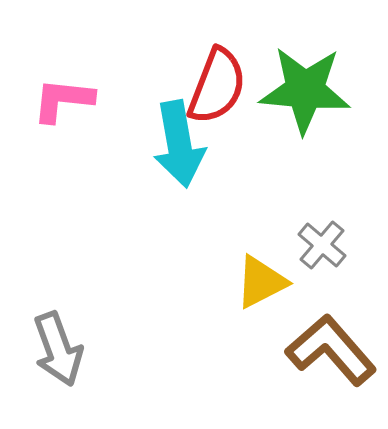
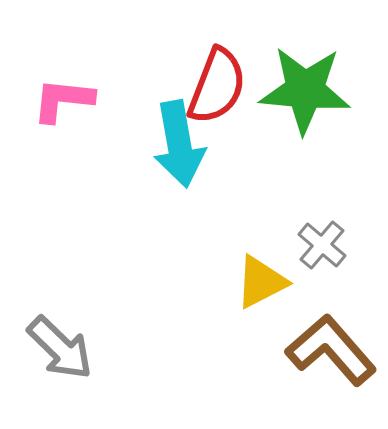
gray arrow: moved 2 px right, 1 px up; rotated 26 degrees counterclockwise
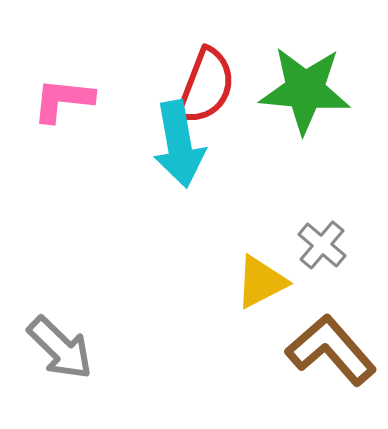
red semicircle: moved 11 px left
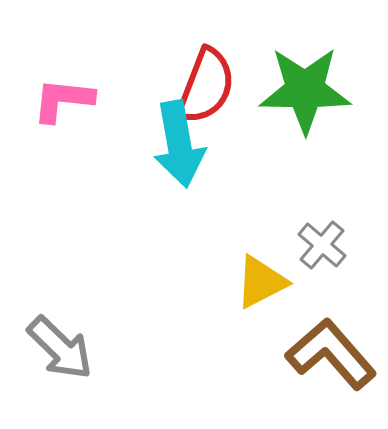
green star: rotated 4 degrees counterclockwise
brown L-shape: moved 4 px down
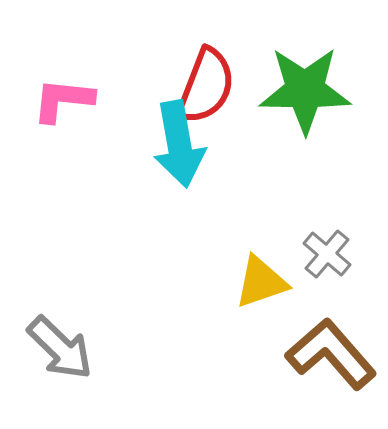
gray cross: moved 5 px right, 9 px down
yellow triangle: rotated 8 degrees clockwise
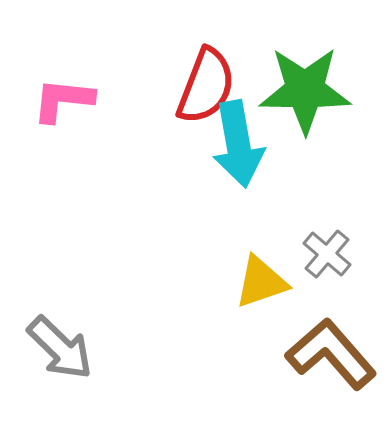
cyan arrow: moved 59 px right
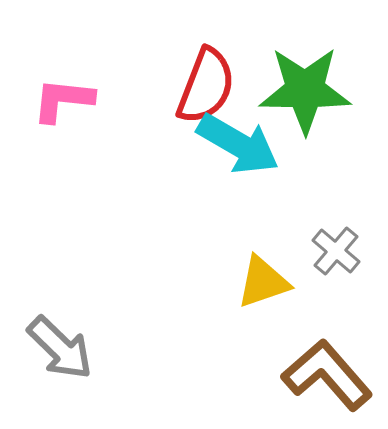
cyan arrow: rotated 50 degrees counterclockwise
gray cross: moved 9 px right, 3 px up
yellow triangle: moved 2 px right
brown L-shape: moved 4 px left, 21 px down
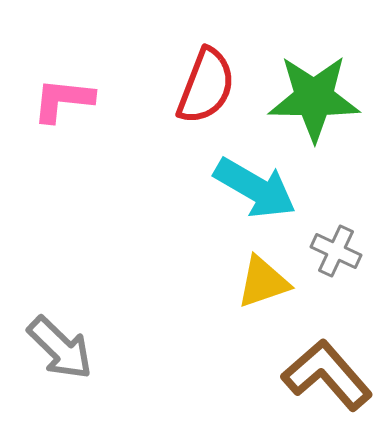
green star: moved 9 px right, 8 px down
cyan arrow: moved 17 px right, 44 px down
gray cross: rotated 15 degrees counterclockwise
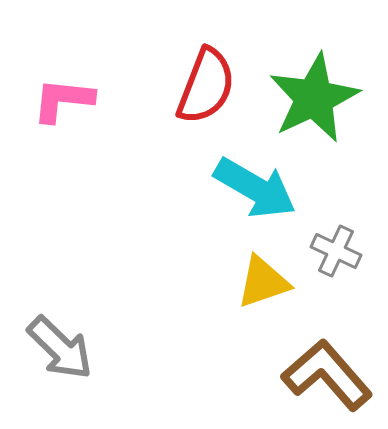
green star: rotated 26 degrees counterclockwise
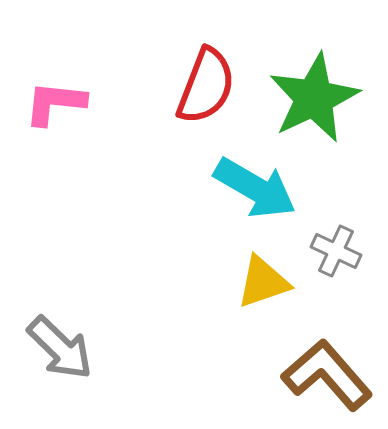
pink L-shape: moved 8 px left, 3 px down
